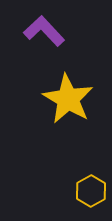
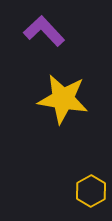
yellow star: moved 5 px left; rotated 21 degrees counterclockwise
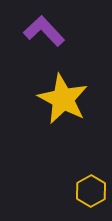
yellow star: rotated 18 degrees clockwise
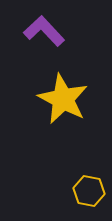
yellow hexagon: moved 2 px left; rotated 20 degrees counterclockwise
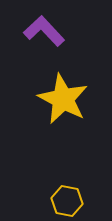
yellow hexagon: moved 22 px left, 10 px down
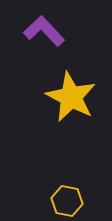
yellow star: moved 8 px right, 2 px up
